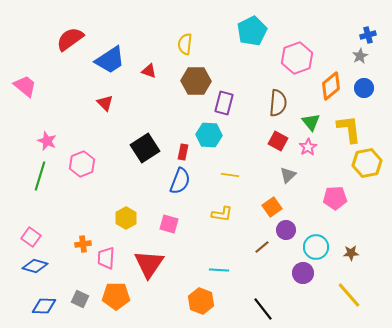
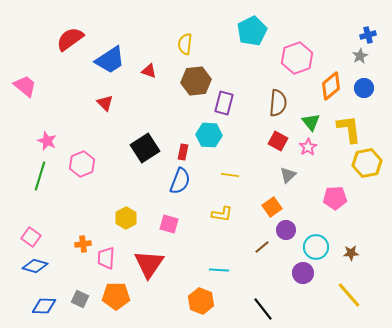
brown hexagon at (196, 81): rotated 8 degrees counterclockwise
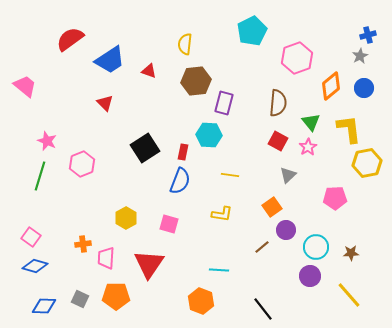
purple circle at (303, 273): moved 7 px right, 3 px down
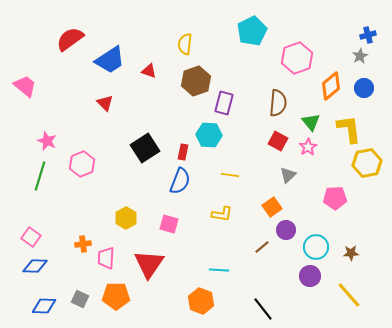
brown hexagon at (196, 81): rotated 12 degrees counterclockwise
blue diamond at (35, 266): rotated 15 degrees counterclockwise
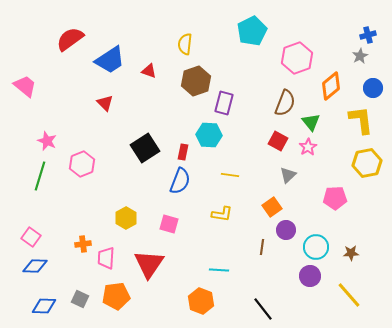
blue circle at (364, 88): moved 9 px right
brown semicircle at (278, 103): moved 7 px right; rotated 16 degrees clockwise
yellow L-shape at (349, 129): moved 12 px right, 9 px up
brown line at (262, 247): rotated 42 degrees counterclockwise
orange pentagon at (116, 296): rotated 8 degrees counterclockwise
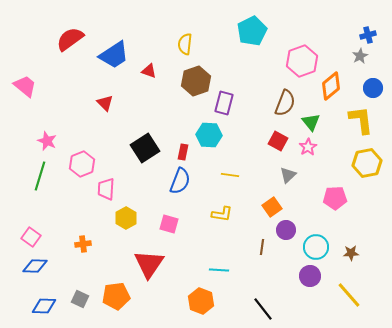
pink hexagon at (297, 58): moved 5 px right, 3 px down
blue trapezoid at (110, 60): moved 4 px right, 5 px up
pink trapezoid at (106, 258): moved 69 px up
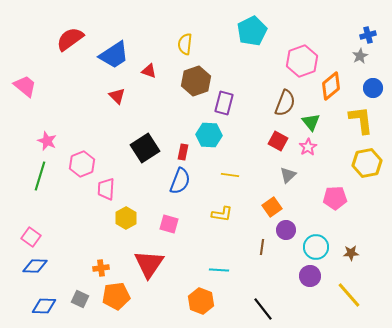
red triangle at (105, 103): moved 12 px right, 7 px up
orange cross at (83, 244): moved 18 px right, 24 px down
